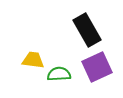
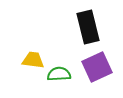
black rectangle: moved 1 px right, 3 px up; rotated 16 degrees clockwise
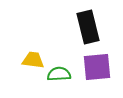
purple square: rotated 20 degrees clockwise
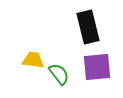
green semicircle: rotated 55 degrees clockwise
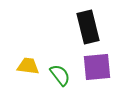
yellow trapezoid: moved 5 px left, 6 px down
green semicircle: moved 1 px right, 1 px down
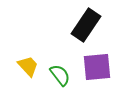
black rectangle: moved 2 px left, 2 px up; rotated 48 degrees clockwise
yellow trapezoid: rotated 40 degrees clockwise
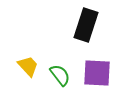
black rectangle: rotated 16 degrees counterclockwise
purple square: moved 6 px down; rotated 8 degrees clockwise
